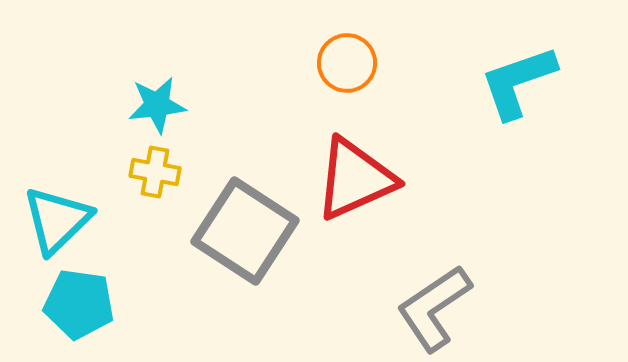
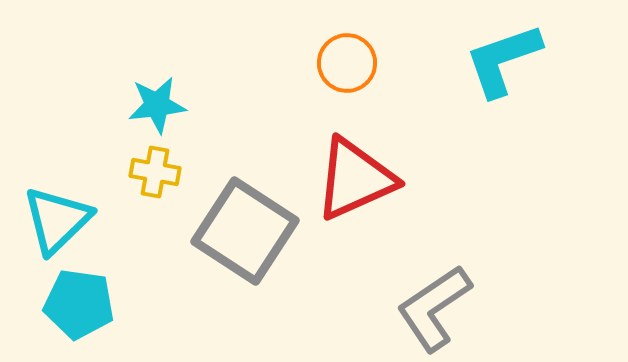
cyan L-shape: moved 15 px left, 22 px up
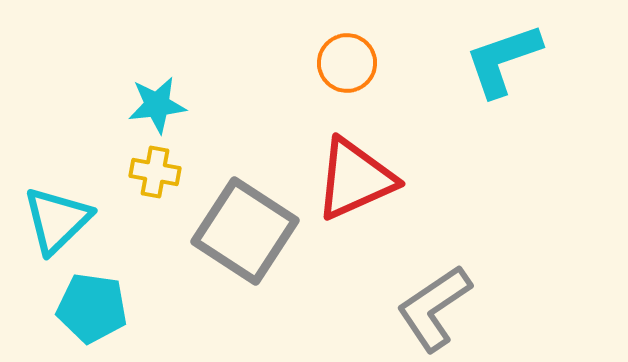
cyan pentagon: moved 13 px right, 4 px down
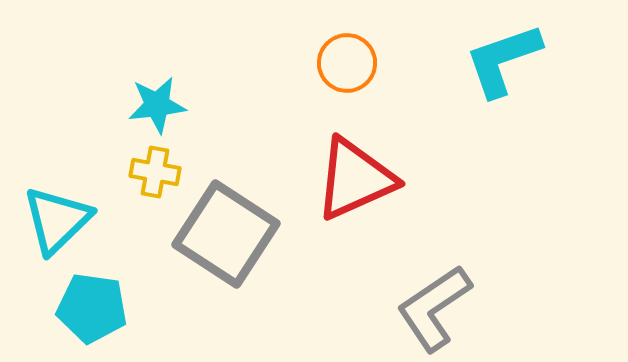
gray square: moved 19 px left, 3 px down
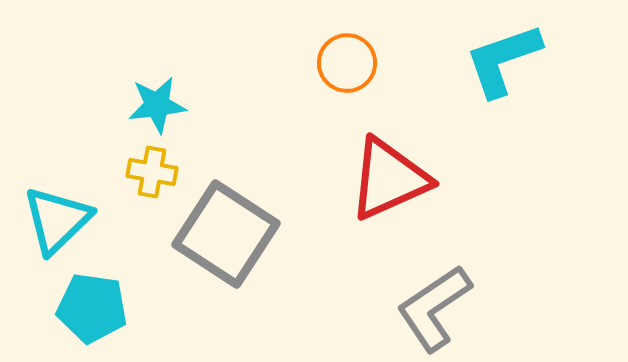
yellow cross: moved 3 px left
red triangle: moved 34 px right
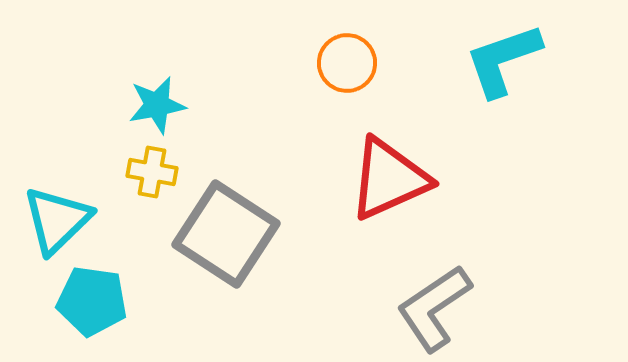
cyan star: rotated 4 degrees counterclockwise
cyan pentagon: moved 7 px up
